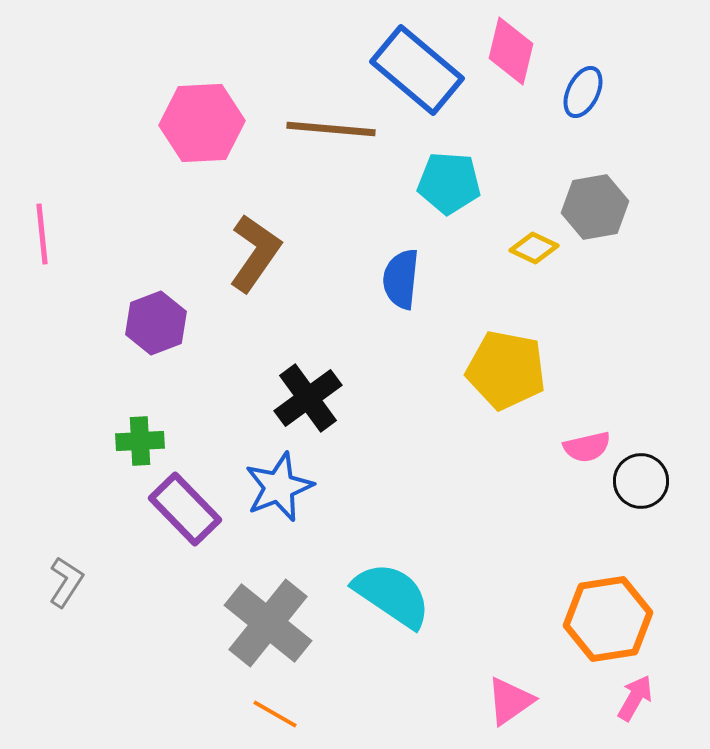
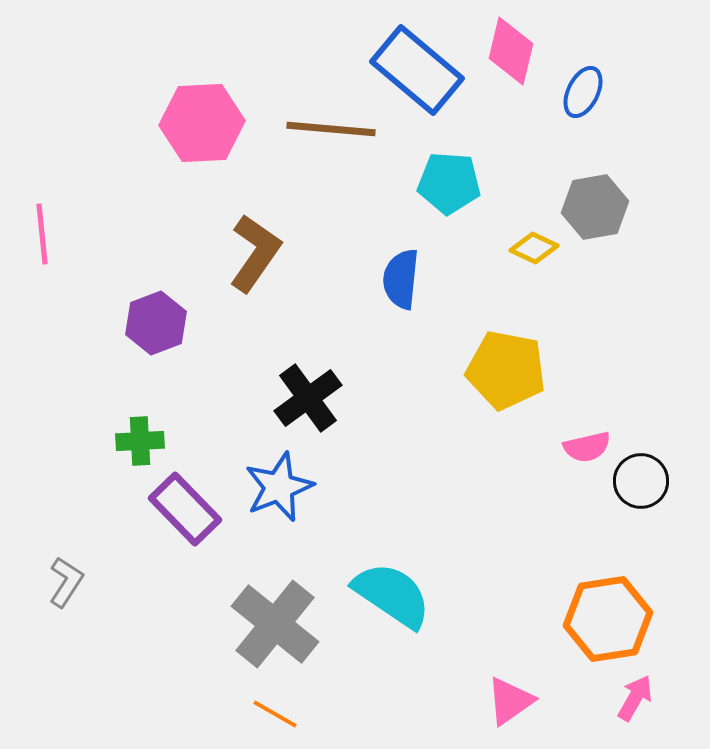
gray cross: moved 7 px right, 1 px down
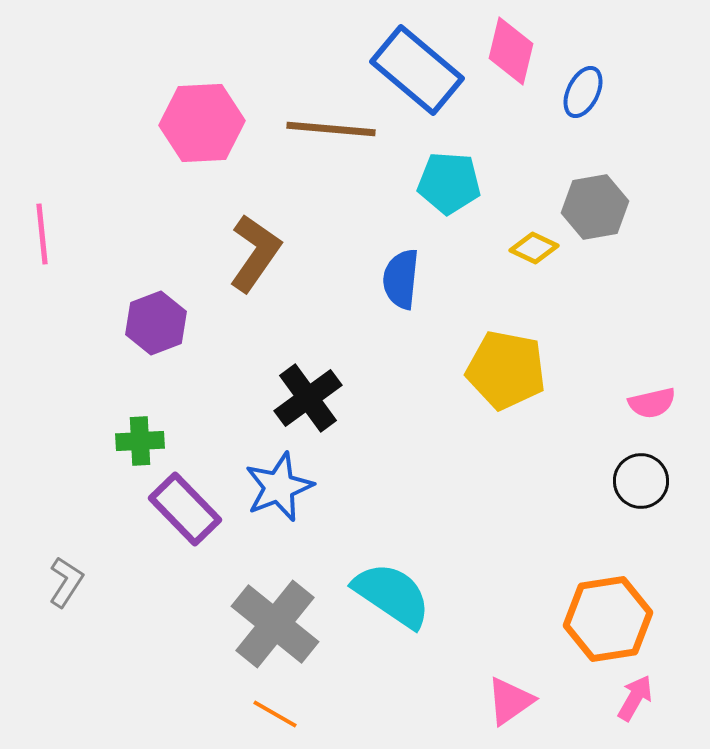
pink semicircle: moved 65 px right, 44 px up
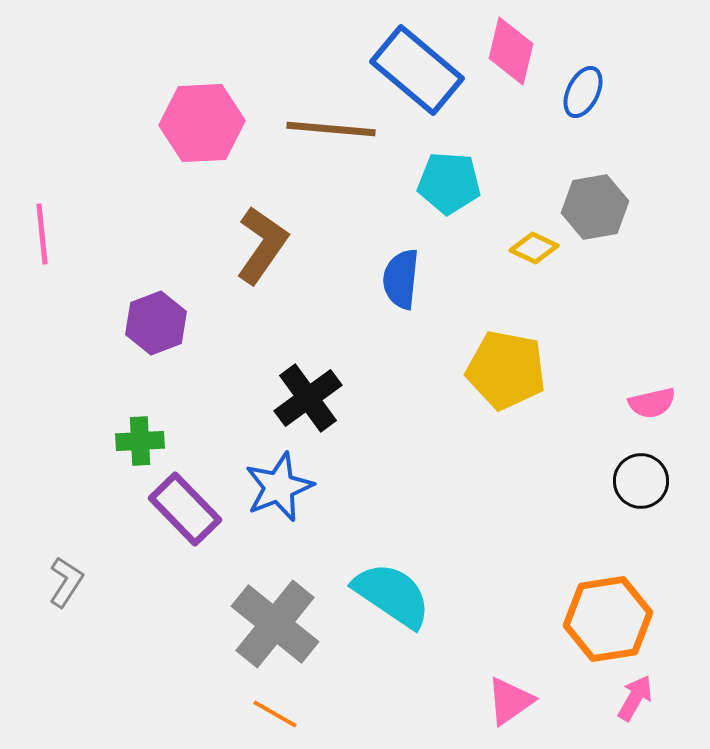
brown L-shape: moved 7 px right, 8 px up
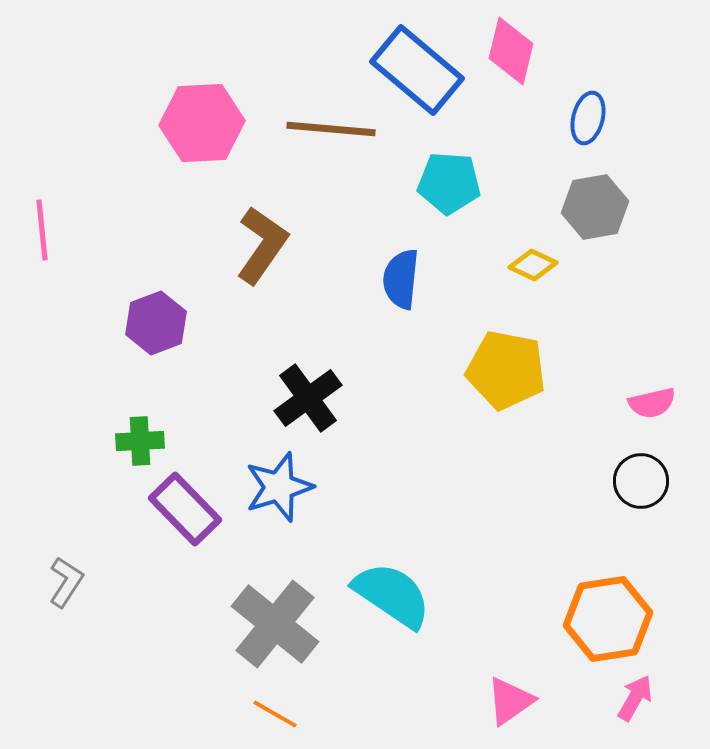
blue ellipse: moved 5 px right, 26 px down; rotated 12 degrees counterclockwise
pink line: moved 4 px up
yellow diamond: moved 1 px left, 17 px down
blue star: rotated 4 degrees clockwise
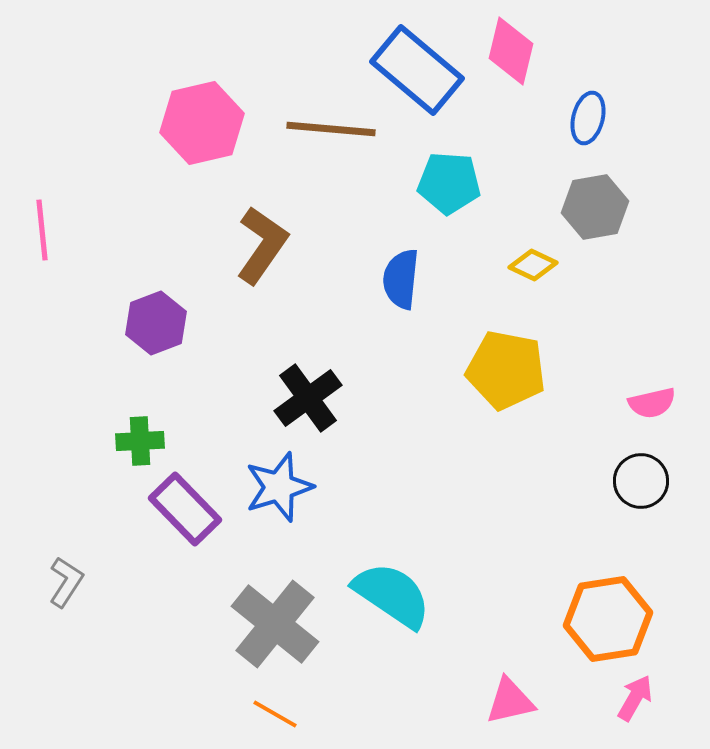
pink hexagon: rotated 10 degrees counterclockwise
pink triangle: rotated 22 degrees clockwise
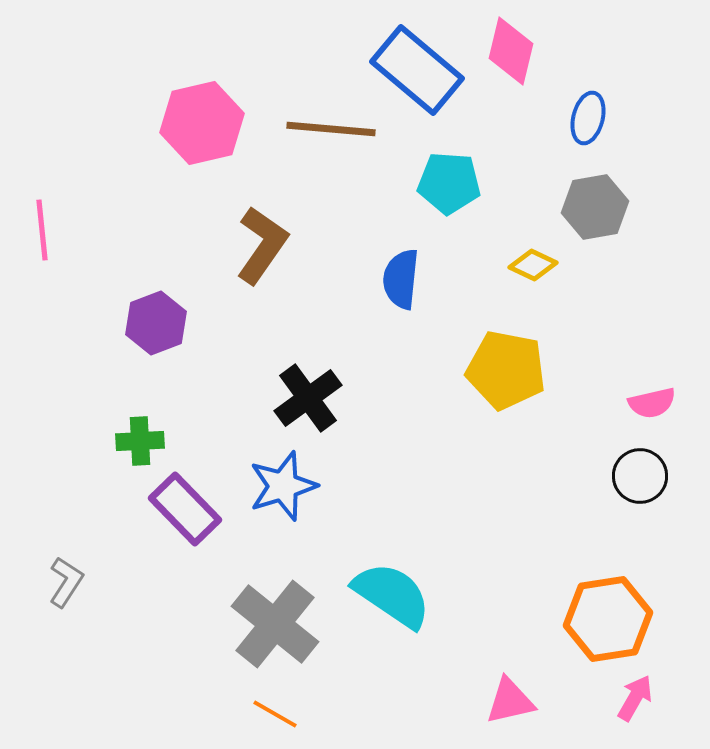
black circle: moved 1 px left, 5 px up
blue star: moved 4 px right, 1 px up
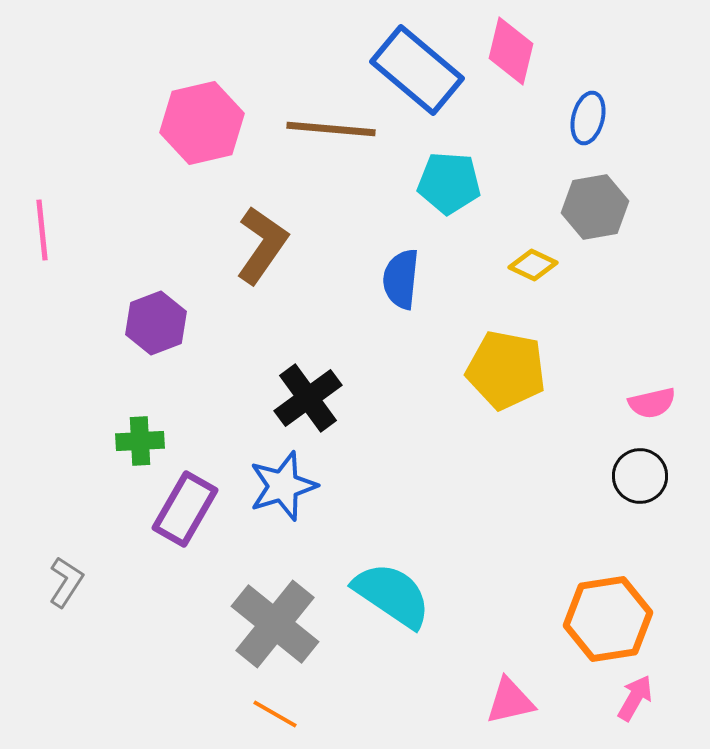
purple rectangle: rotated 74 degrees clockwise
